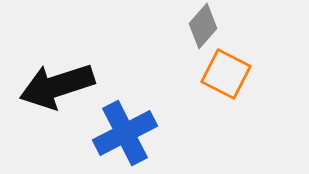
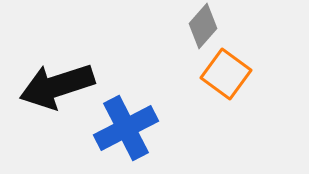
orange square: rotated 9 degrees clockwise
blue cross: moved 1 px right, 5 px up
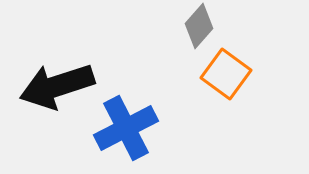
gray diamond: moved 4 px left
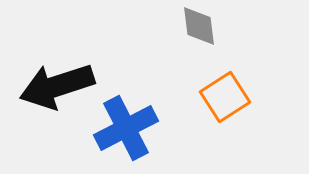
gray diamond: rotated 48 degrees counterclockwise
orange square: moved 1 px left, 23 px down; rotated 21 degrees clockwise
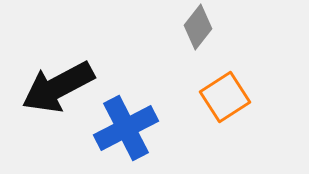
gray diamond: moved 1 px left, 1 px down; rotated 45 degrees clockwise
black arrow: moved 1 px right, 1 px down; rotated 10 degrees counterclockwise
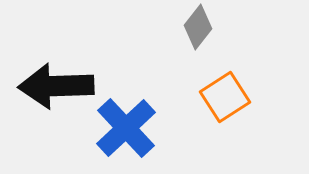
black arrow: moved 2 px left, 1 px up; rotated 26 degrees clockwise
blue cross: rotated 16 degrees counterclockwise
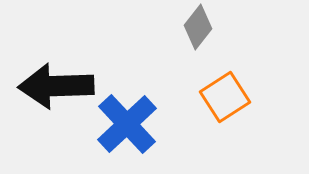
blue cross: moved 1 px right, 4 px up
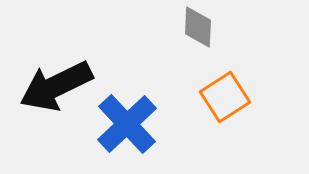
gray diamond: rotated 36 degrees counterclockwise
black arrow: rotated 24 degrees counterclockwise
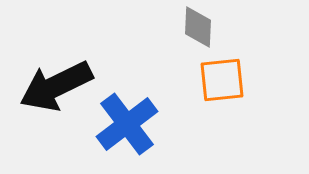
orange square: moved 3 px left, 17 px up; rotated 27 degrees clockwise
blue cross: rotated 6 degrees clockwise
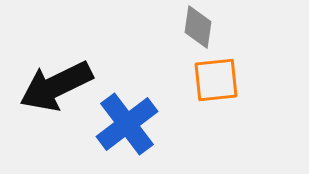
gray diamond: rotated 6 degrees clockwise
orange square: moved 6 px left
